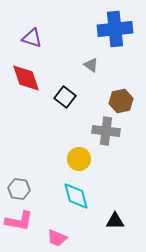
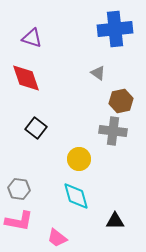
gray triangle: moved 7 px right, 8 px down
black square: moved 29 px left, 31 px down
gray cross: moved 7 px right
pink trapezoid: rotated 15 degrees clockwise
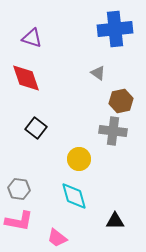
cyan diamond: moved 2 px left
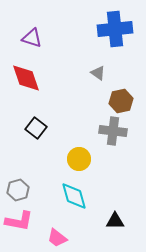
gray hexagon: moved 1 px left, 1 px down; rotated 25 degrees counterclockwise
